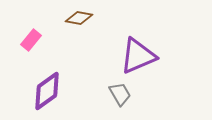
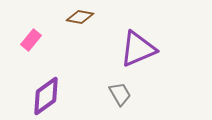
brown diamond: moved 1 px right, 1 px up
purple triangle: moved 7 px up
purple diamond: moved 1 px left, 5 px down
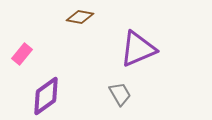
pink rectangle: moved 9 px left, 14 px down
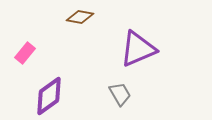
pink rectangle: moved 3 px right, 1 px up
purple diamond: moved 3 px right
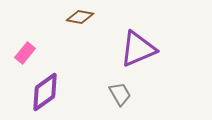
purple diamond: moved 4 px left, 4 px up
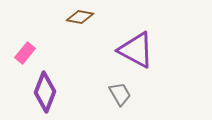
purple triangle: moved 2 px left, 1 px down; rotated 51 degrees clockwise
purple diamond: rotated 33 degrees counterclockwise
